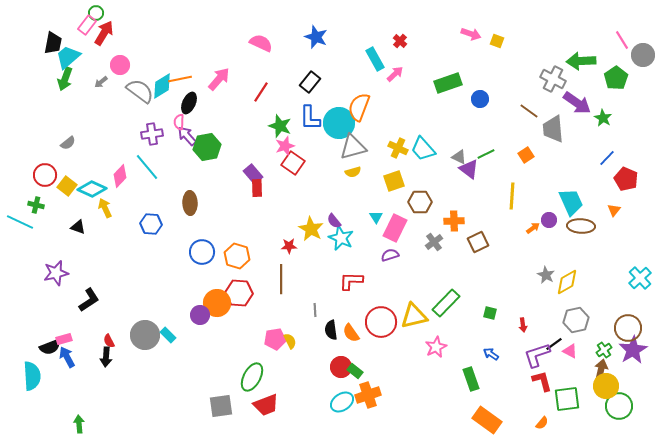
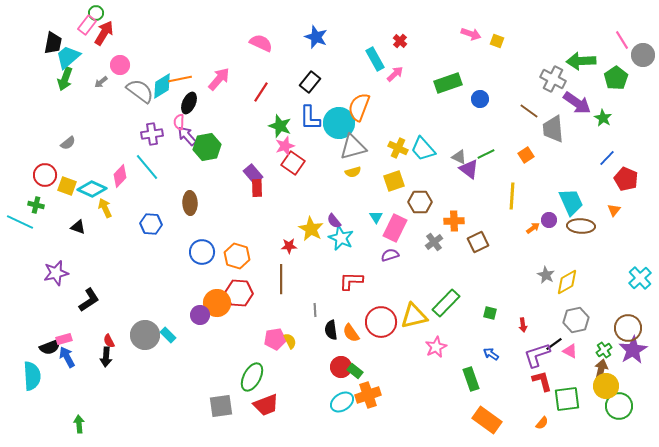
yellow square at (67, 186): rotated 18 degrees counterclockwise
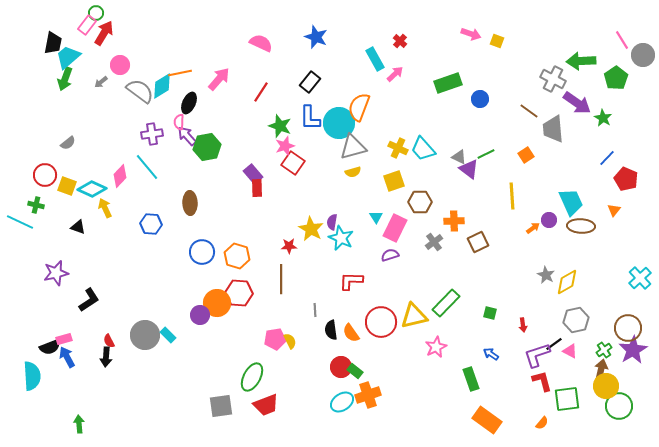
orange line at (180, 79): moved 6 px up
yellow line at (512, 196): rotated 8 degrees counterclockwise
purple semicircle at (334, 221): moved 2 px left, 1 px down; rotated 49 degrees clockwise
